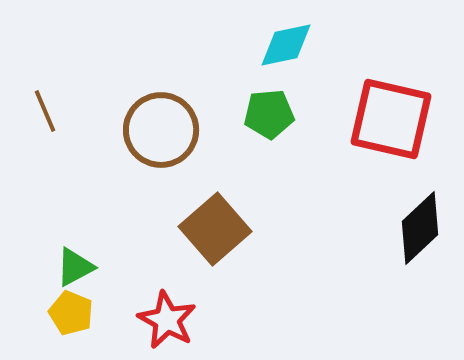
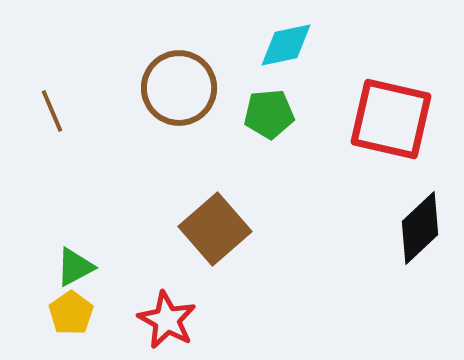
brown line: moved 7 px right
brown circle: moved 18 px right, 42 px up
yellow pentagon: rotated 15 degrees clockwise
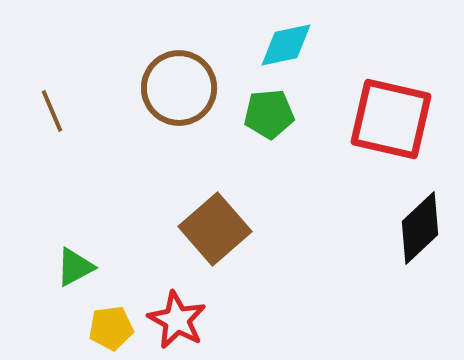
yellow pentagon: moved 40 px right, 15 px down; rotated 27 degrees clockwise
red star: moved 10 px right
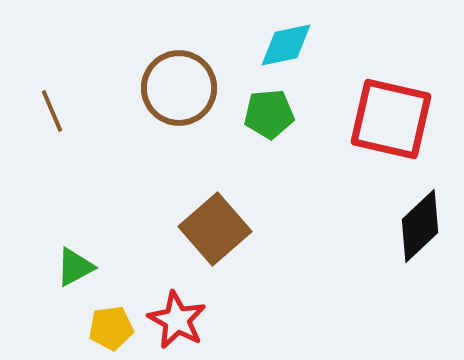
black diamond: moved 2 px up
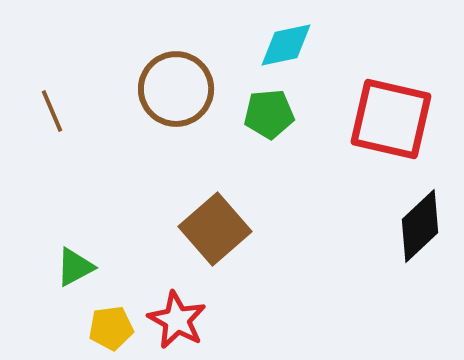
brown circle: moved 3 px left, 1 px down
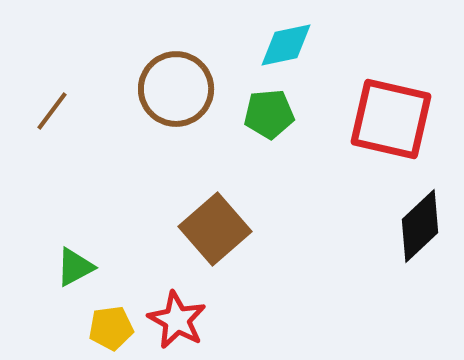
brown line: rotated 60 degrees clockwise
